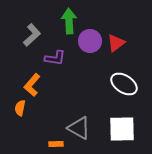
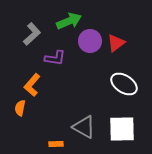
green arrow: rotated 70 degrees clockwise
gray L-shape: moved 1 px up
gray triangle: moved 5 px right, 1 px up
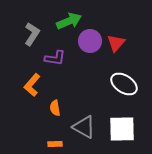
gray L-shape: rotated 15 degrees counterclockwise
red triangle: rotated 12 degrees counterclockwise
orange semicircle: moved 35 px right; rotated 21 degrees counterclockwise
orange rectangle: moved 1 px left
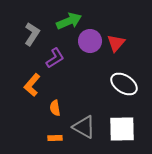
purple L-shape: rotated 40 degrees counterclockwise
orange rectangle: moved 6 px up
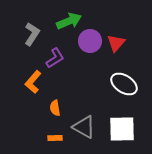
orange L-shape: moved 1 px right, 3 px up
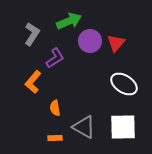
white square: moved 1 px right, 2 px up
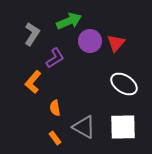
orange rectangle: rotated 56 degrees clockwise
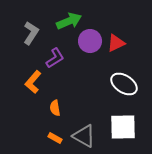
gray L-shape: moved 1 px left, 1 px up
red triangle: rotated 24 degrees clockwise
gray triangle: moved 9 px down
orange rectangle: rotated 24 degrees counterclockwise
